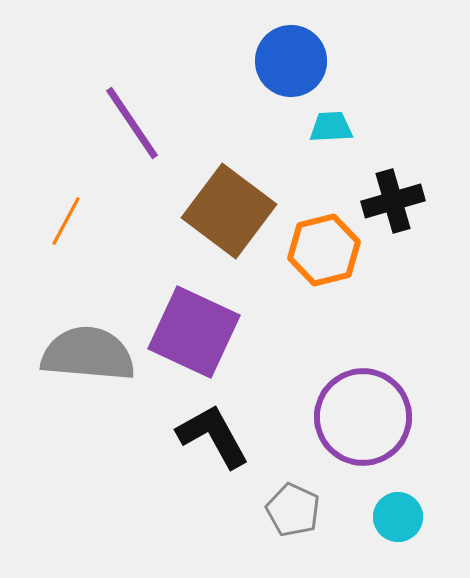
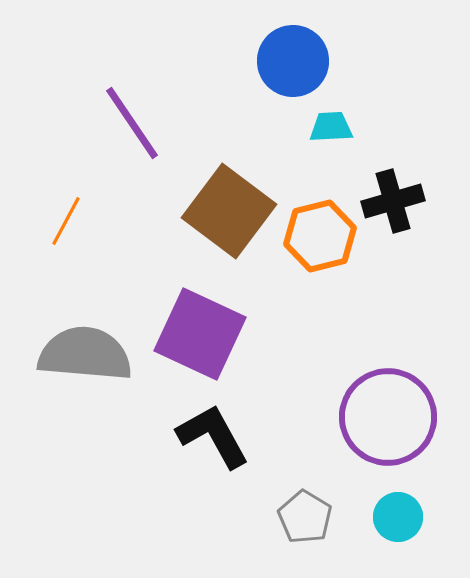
blue circle: moved 2 px right
orange hexagon: moved 4 px left, 14 px up
purple square: moved 6 px right, 2 px down
gray semicircle: moved 3 px left
purple circle: moved 25 px right
gray pentagon: moved 12 px right, 7 px down; rotated 6 degrees clockwise
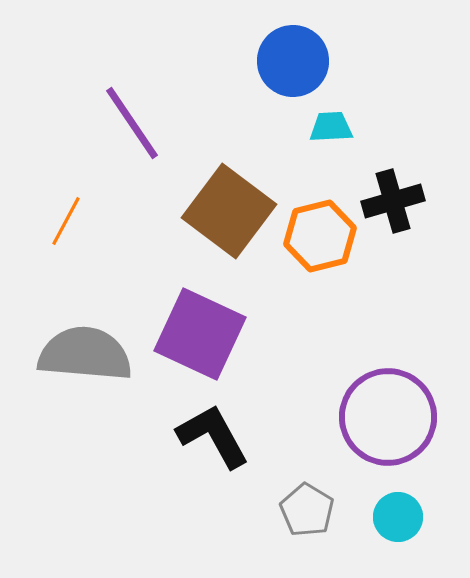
gray pentagon: moved 2 px right, 7 px up
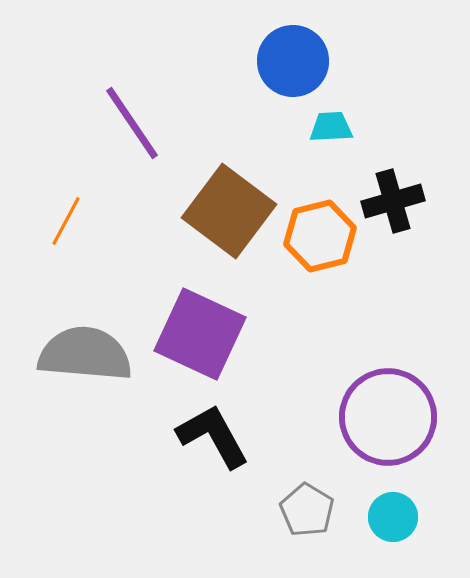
cyan circle: moved 5 px left
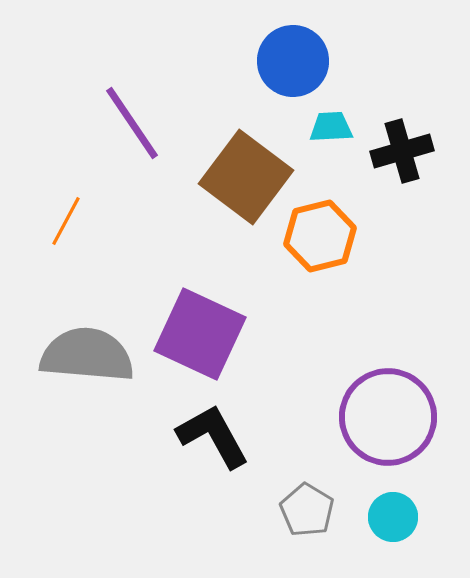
black cross: moved 9 px right, 50 px up
brown square: moved 17 px right, 34 px up
gray semicircle: moved 2 px right, 1 px down
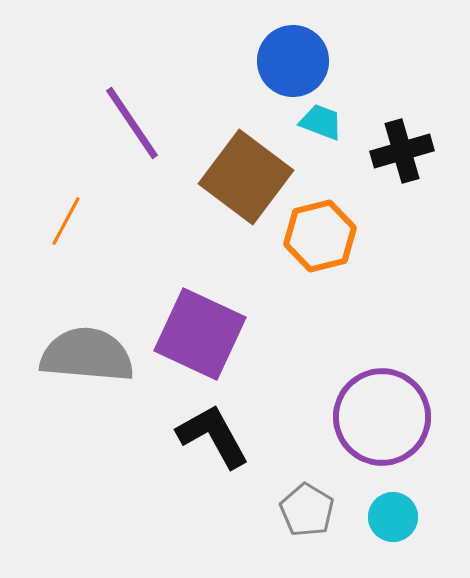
cyan trapezoid: moved 10 px left, 5 px up; rotated 24 degrees clockwise
purple circle: moved 6 px left
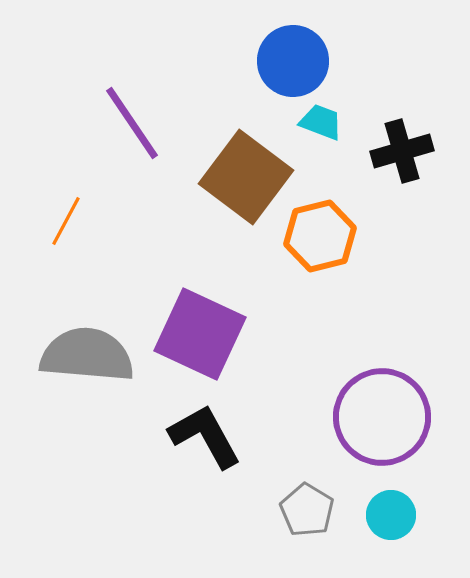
black L-shape: moved 8 px left
cyan circle: moved 2 px left, 2 px up
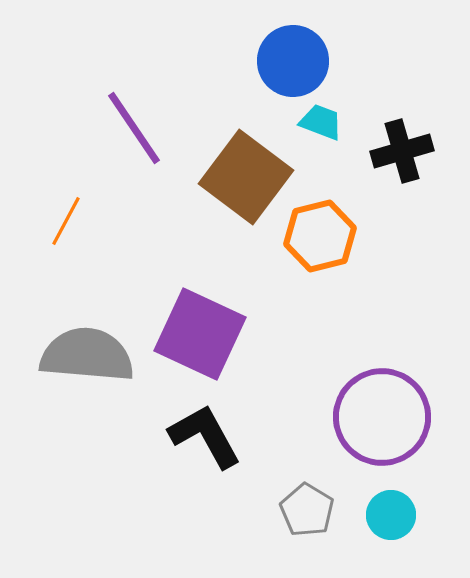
purple line: moved 2 px right, 5 px down
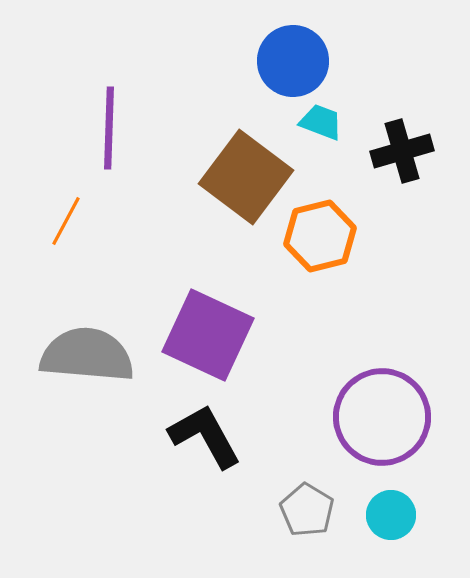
purple line: moved 25 px left; rotated 36 degrees clockwise
purple square: moved 8 px right, 1 px down
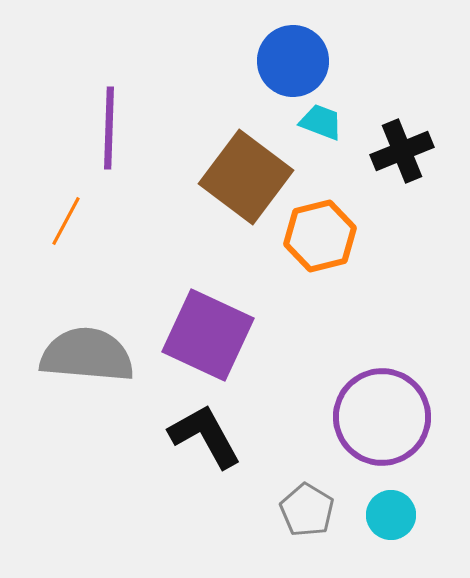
black cross: rotated 6 degrees counterclockwise
